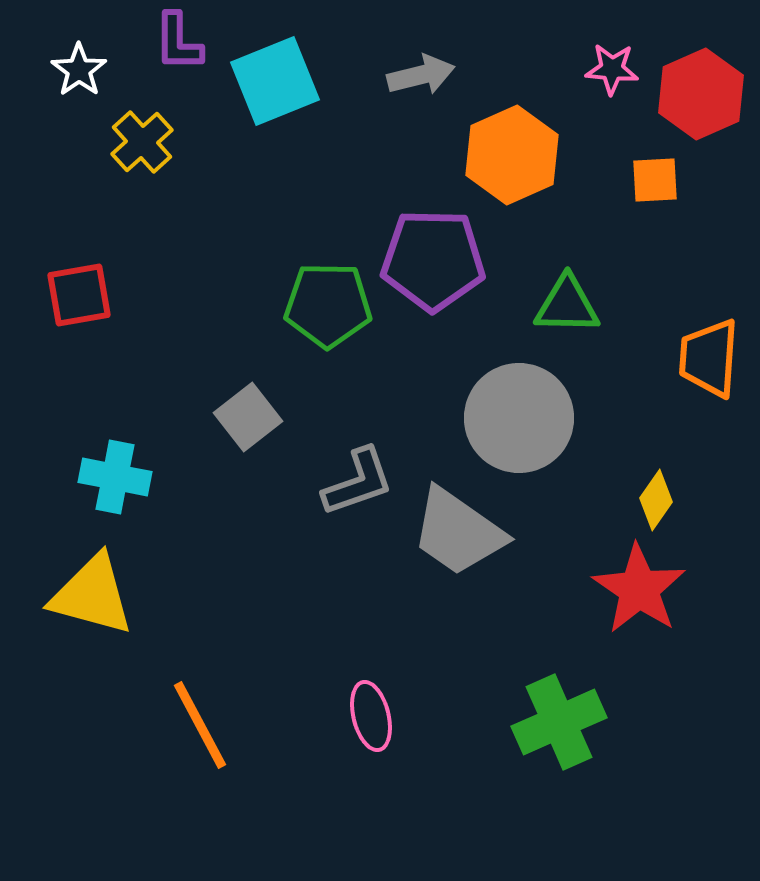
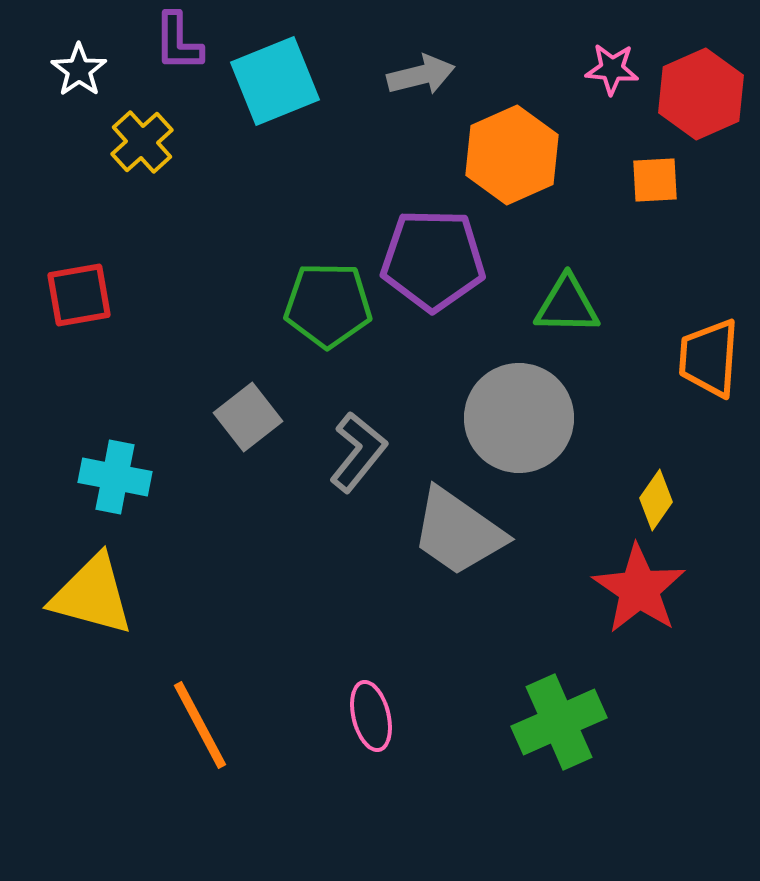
gray L-shape: moved 30 px up; rotated 32 degrees counterclockwise
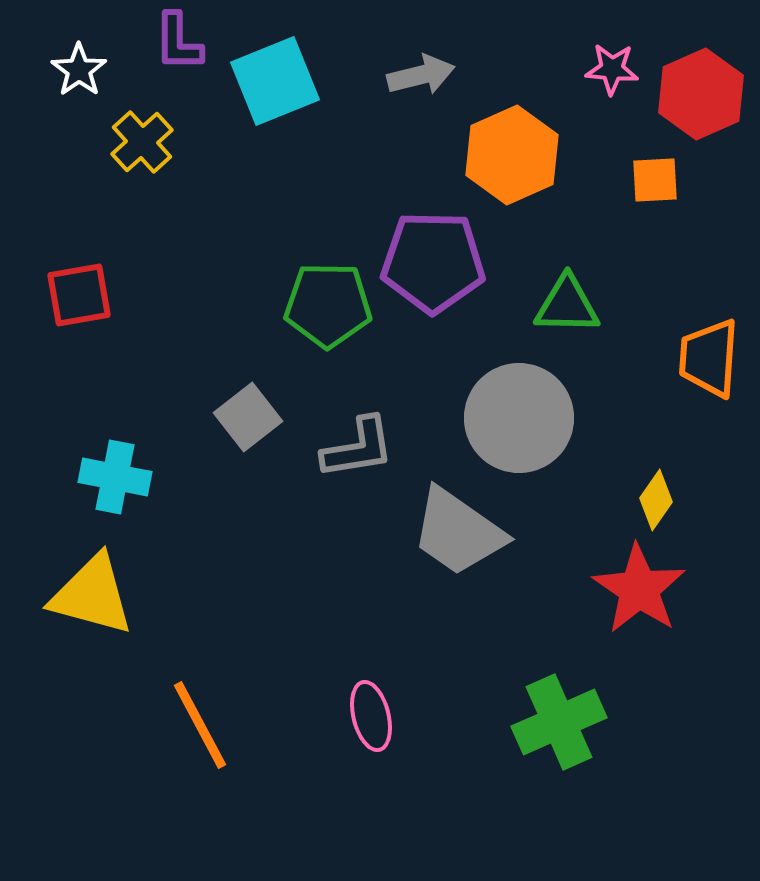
purple pentagon: moved 2 px down
gray L-shape: moved 4 px up; rotated 42 degrees clockwise
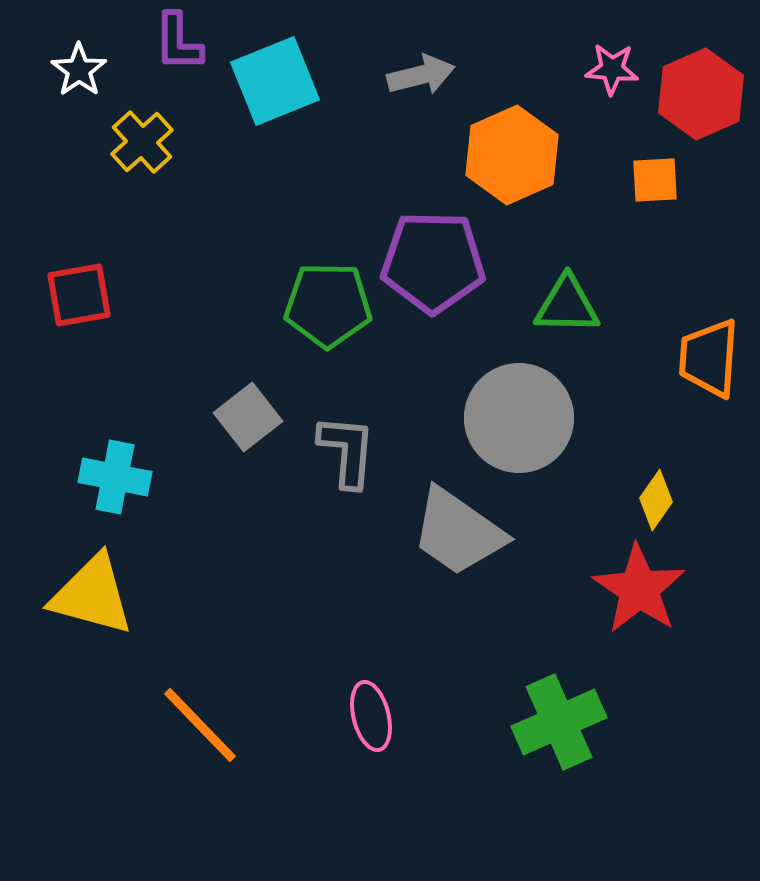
gray L-shape: moved 11 px left, 3 px down; rotated 76 degrees counterclockwise
orange line: rotated 16 degrees counterclockwise
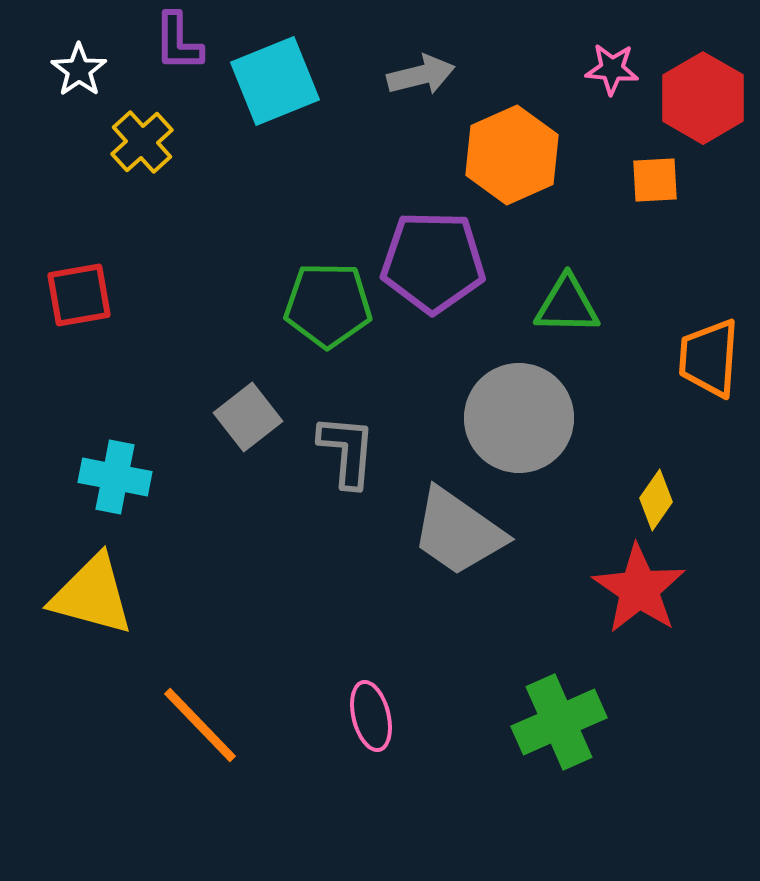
red hexagon: moved 2 px right, 4 px down; rotated 6 degrees counterclockwise
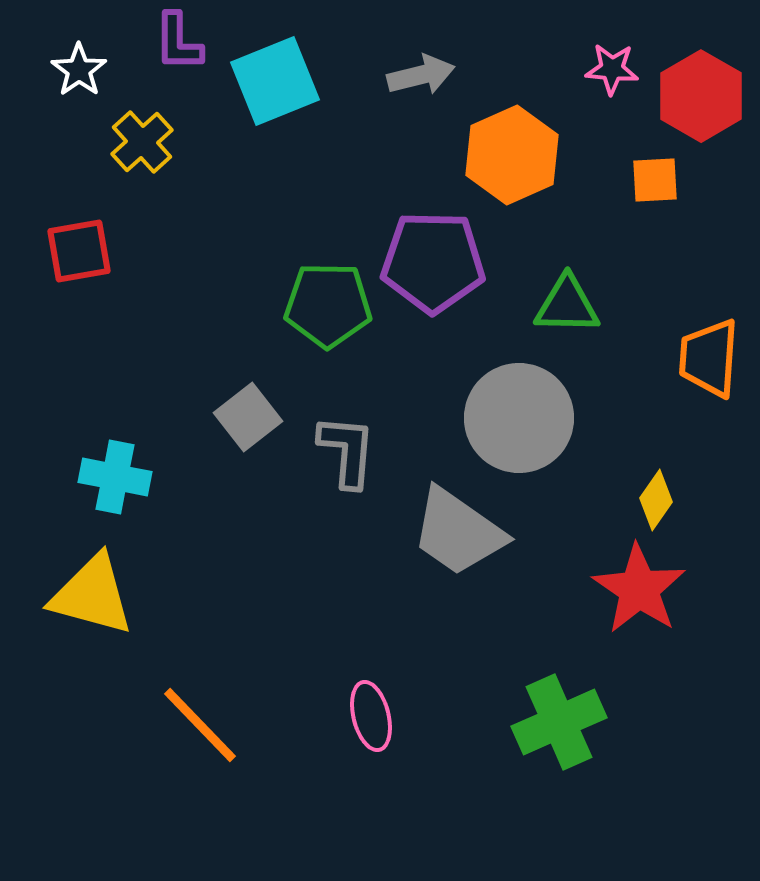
red hexagon: moved 2 px left, 2 px up
red square: moved 44 px up
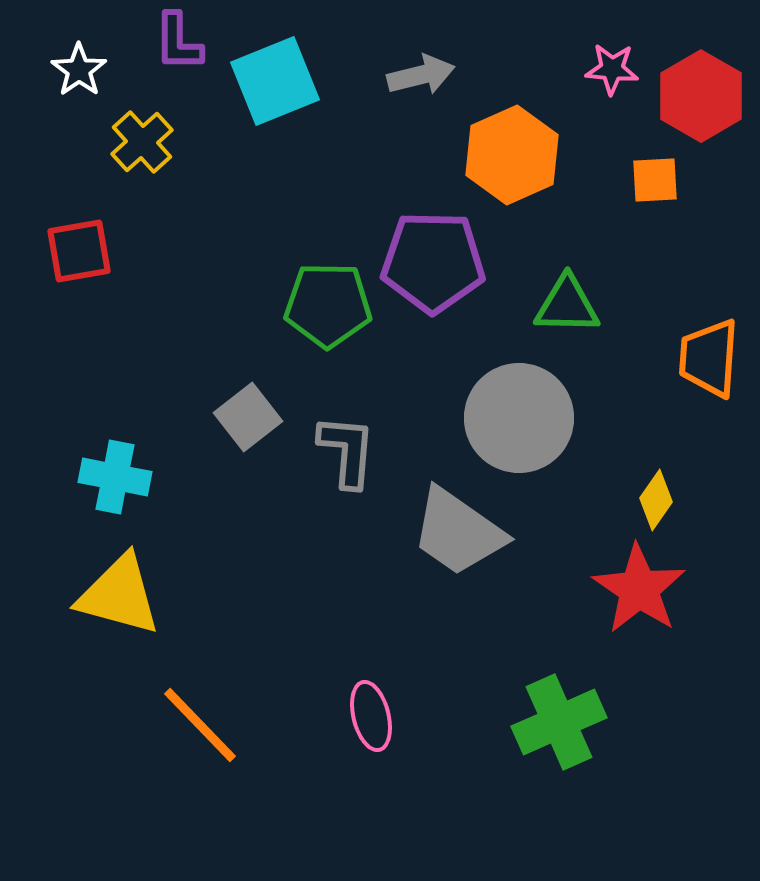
yellow triangle: moved 27 px right
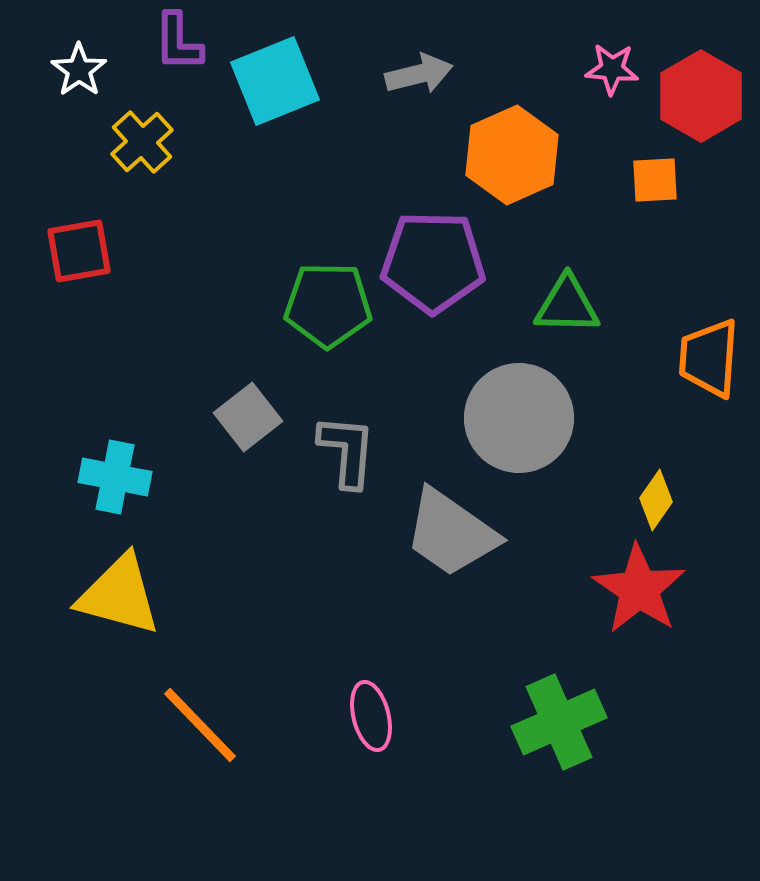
gray arrow: moved 2 px left, 1 px up
gray trapezoid: moved 7 px left, 1 px down
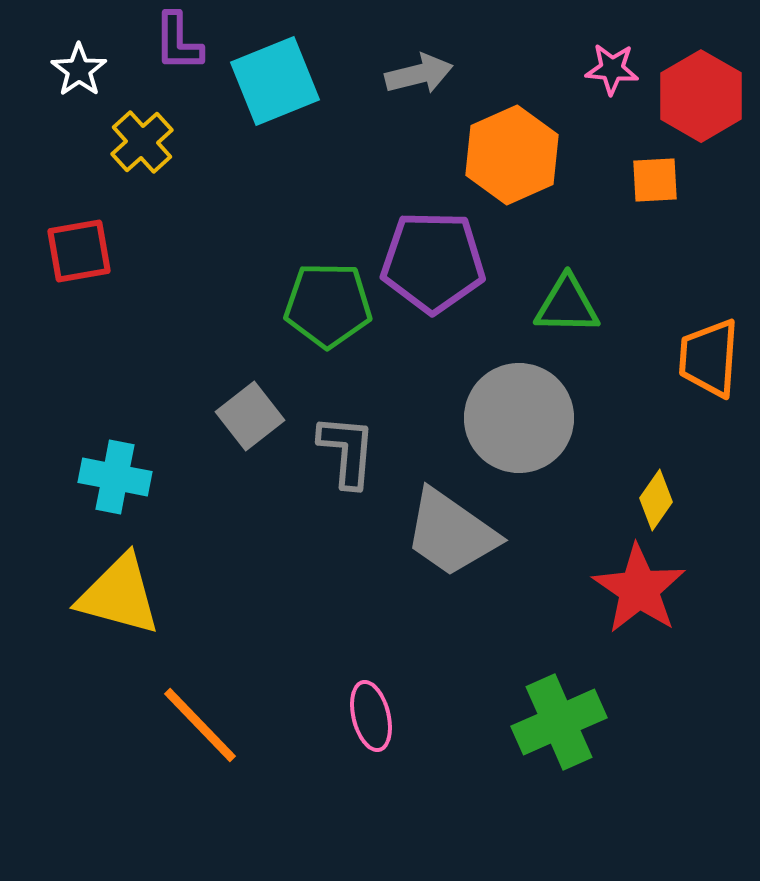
gray square: moved 2 px right, 1 px up
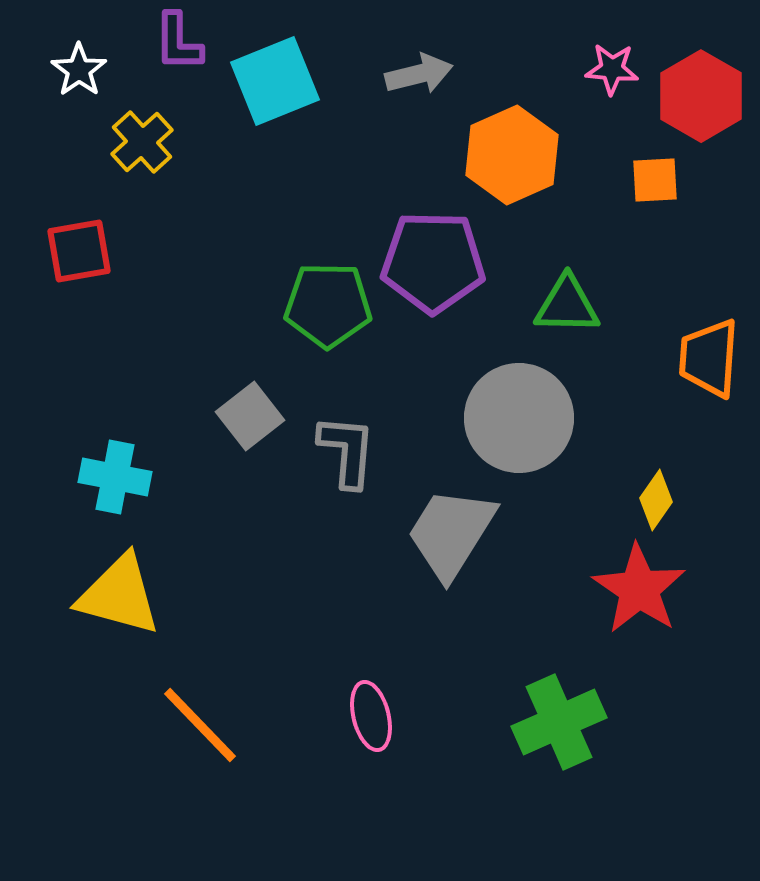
gray trapezoid: rotated 87 degrees clockwise
